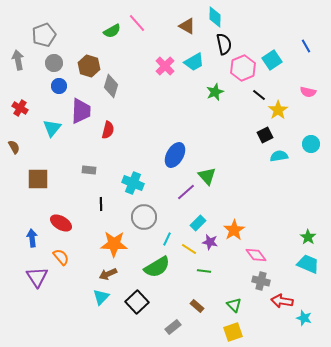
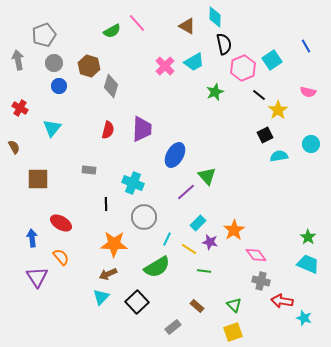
purple trapezoid at (81, 111): moved 61 px right, 18 px down
black line at (101, 204): moved 5 px right
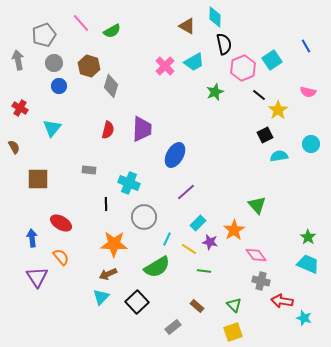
pink line at (137, 23): moved 56 px left
green triangle at (207, 176): moved 50 px right, 29 px down
cyan cross at (133, 183): moved 4 px left
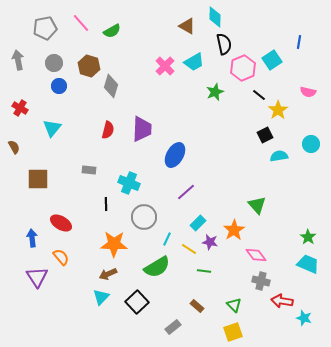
gray pentagon at (44, 35): moved 1 px right, 7 px up; rotated 10 degrees clockwise
blue line at (306, 46): moved 7 px left, 4 px up; rotated 40 degrees clockwise
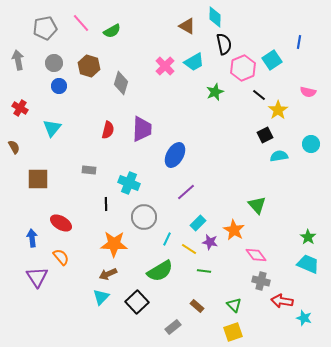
gray diamond at (111, 86): moved 10 px right, 3 px up
orange star at (234, 230): rotated 10 degrees counterclockwise
green semicircle at (157, 267): moved 3 px right, 4 px down
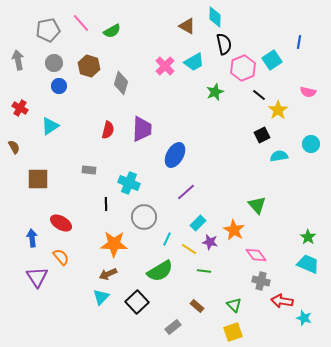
gray pentagon at (45, 28): moved 3 px right, 2 px down
cyan triangle at (52, 128): moved 2 px left, 2 px up; rotated 18 degrees clockwise
black square at (265, 135): moved 3 px left
